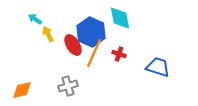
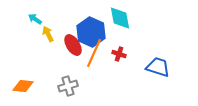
orange diamond: moved 1 px right, 4 px up; rotated 20 degrees clockwise
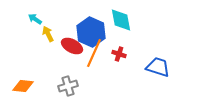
cyan diamond: moved 1 px right, 2 px down
red ellipse: moved 1 px left, 1 px down; rotated 30 degrees counterclockwise
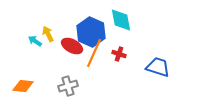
cyan arrow: moved 22 px down
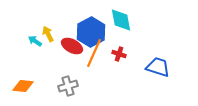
blue hexagon: rotated 8 degrees clockwise
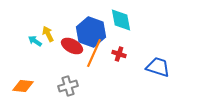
blue hexagon: rotated 12 degrees counterclockwise
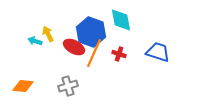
cyan arrow: rotated 16 degrees counterclockwise
red ellipse: moved 2 px right, 1 px down
blue trapezoid: moved 15 px up
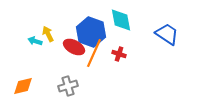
blue trapezoid: moved 9 px right, 18 px up; rotated 15 degrees clockwise
orange diamond: rotated 20 degrees counterclockwise
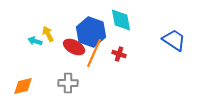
blue trapezoid: moved 7 px right, 6 px down
gray cross: moved 3 px up; rotated 18 degrees clockwise
